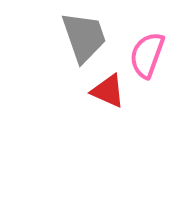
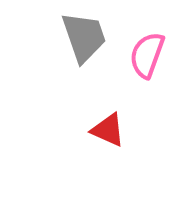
red triangle: moved 39 px down
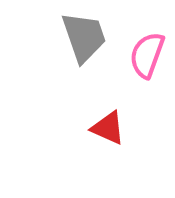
red triangle: moved 2 px up
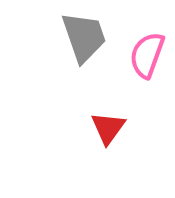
red triangle: rotated 42 degrees clockwise
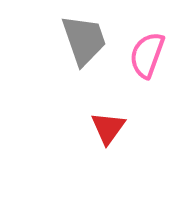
gray trapezoid: moved 3 px down
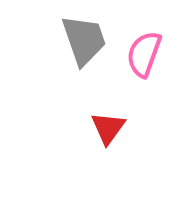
pink semicircle: moved 3 px left, 1 px up
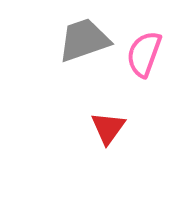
gray trapezoid: rotated 90 degrees counterclockwise
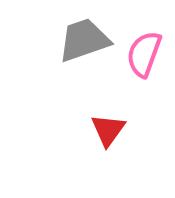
red triangle: moved 2 px down
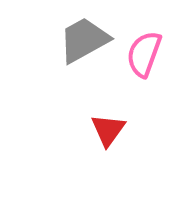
gray trapezoid: rotated 10 degrees counterclockwise
